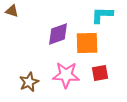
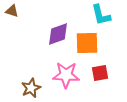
cyan L-shape: moved 1 px left; rotated 105 degrees counterclockwise
brown star: moved 2 px right, 6 px down
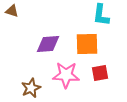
cyan L-shape: rotated 20 degrees clockwise
purple diamond: moved 10 px left, 10 px down; rotated 15 degrees clockwise
orange square: moved 1 px down
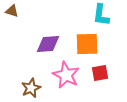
pink star: rotated 24 degrees clockwise
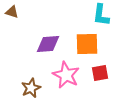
brown triangle: moved 1 px down
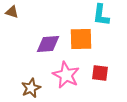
orange square: moved 6 px left, 5 px up
red square: rotated 18 degrees clockwise
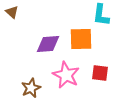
brown triangle: rotated 24 degrees clockwise
